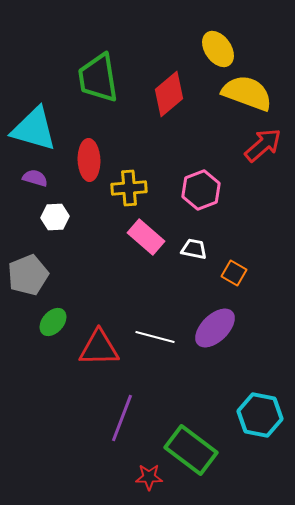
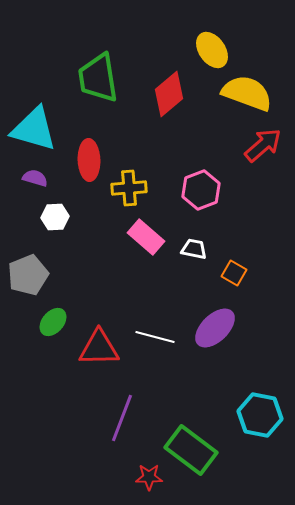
yellow ellipse: moved 6 px left, 1 px down
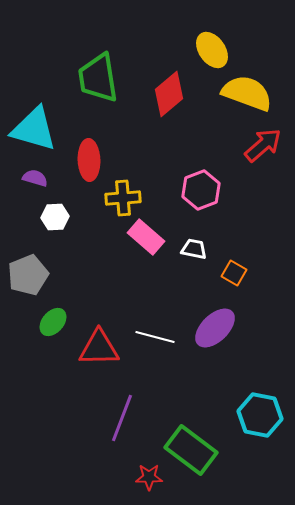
yellow cross: moved 6 px left, 10 px down
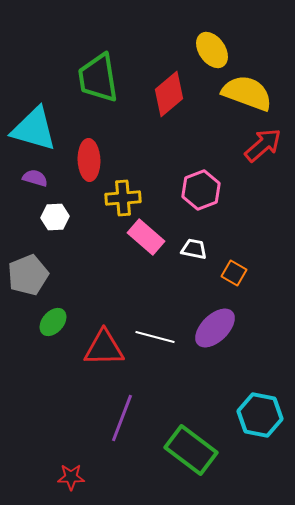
red triangle: moved 5 px right
red star: moved 78 px left
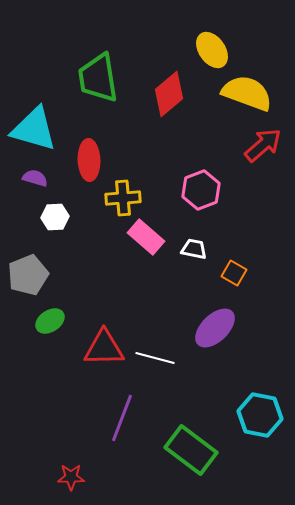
green ellipse: moved 3 px left, 1 px up; rotated 16 degrees clockwise
white line: moved 21 px down
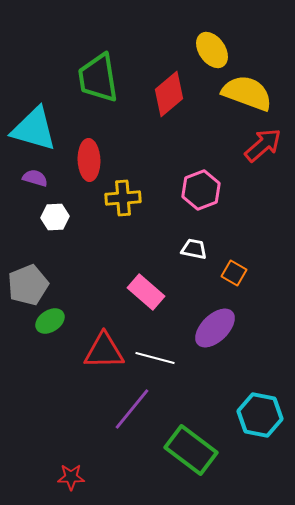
pink rectangle: moved 55 px down
gray pentagon: moved 10 px down
red triangle: moved 3 px down
purple line: moved 10 px right, 9 px up; rotated 18 degrees clockwise
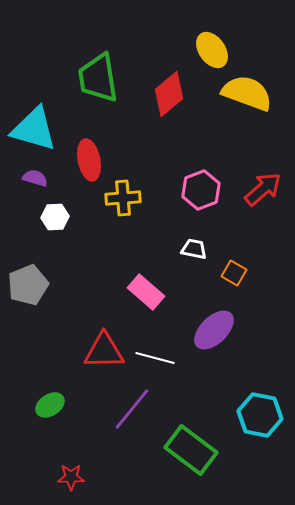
red arrow: moved 44 px down
red ellipse: rotated 9 degrees counterclockwise
green ellipse: moved 84 px down
purple ellipse: moved 1 px left, 2 px down
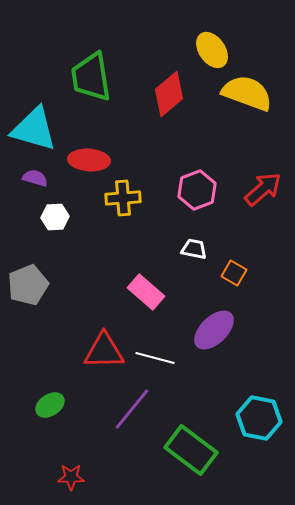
green trapezoid: moved 7 px left, 1 px up
red ellipse: rotated 75 degrees counterclockwise
pink hexagon: moved 4 px left
cyan hexagon: moved 1 px left, 3 px down
